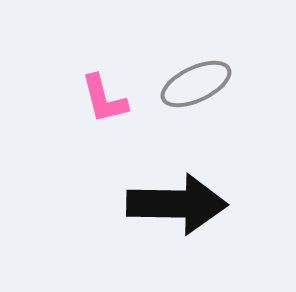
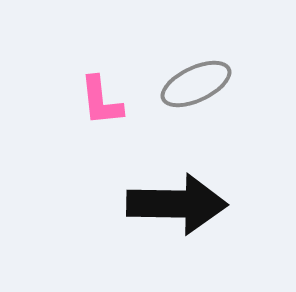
pink L-shape: moved 3 px left, 2 px down; rotated 8 degrees clockwise
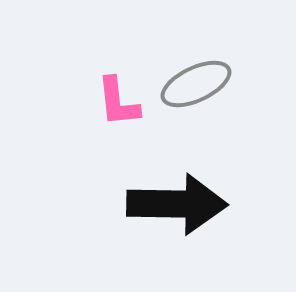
pink L-shape: moved 17 px right, 1 px down
